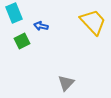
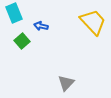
green square: rotated 14 degrees counterclockwise
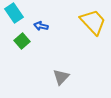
cyan rectangle: rotated 12 degrees counterclockwise
gray triangle: moved 5 px left, 6 px up
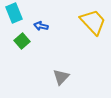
cyan rectangle: rotated 12 degrees clockwise
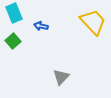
green square: moved 9 px left
